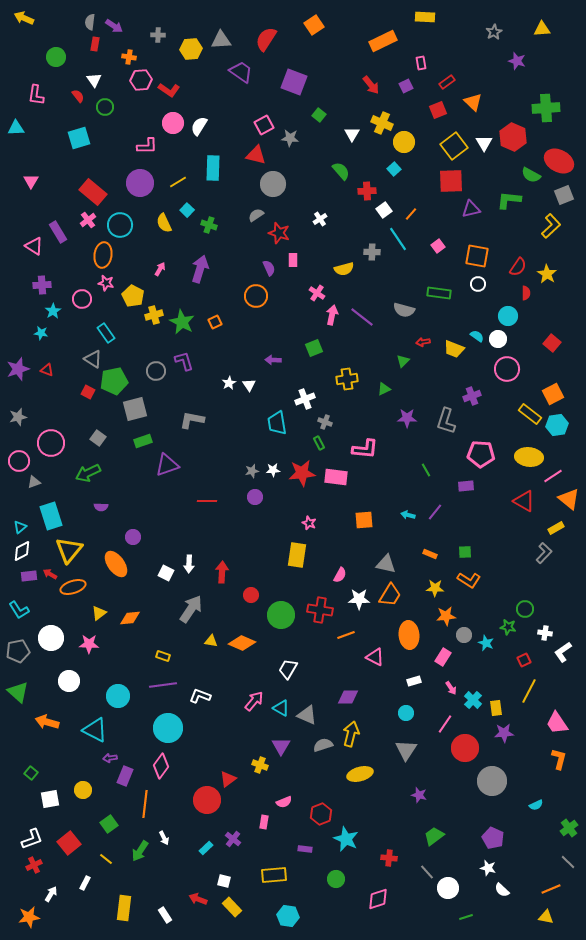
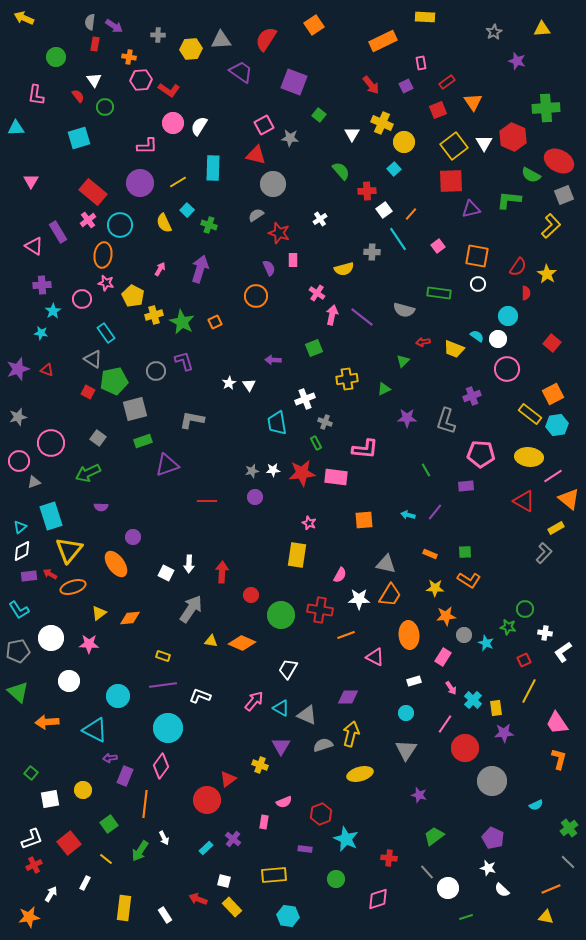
orange triangle at (473, 102): rotated 12 degrees clockwise
green rectangle at (319, 443): moved 3 px left
orange arrow at (47, 722): rotated 20 degrees counterclockwise
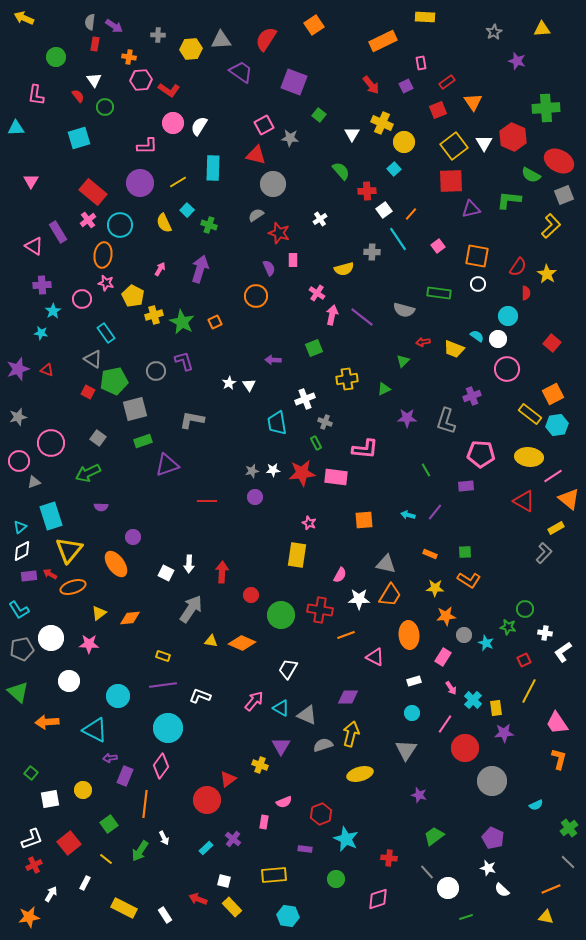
gray pentagon at (18, 651): moved 4 px right, 2 px up
cyan circle at (406, 713): moved 6 px right
yellow rectangle at (124, 908): rotated 70 degrees counterclockwise
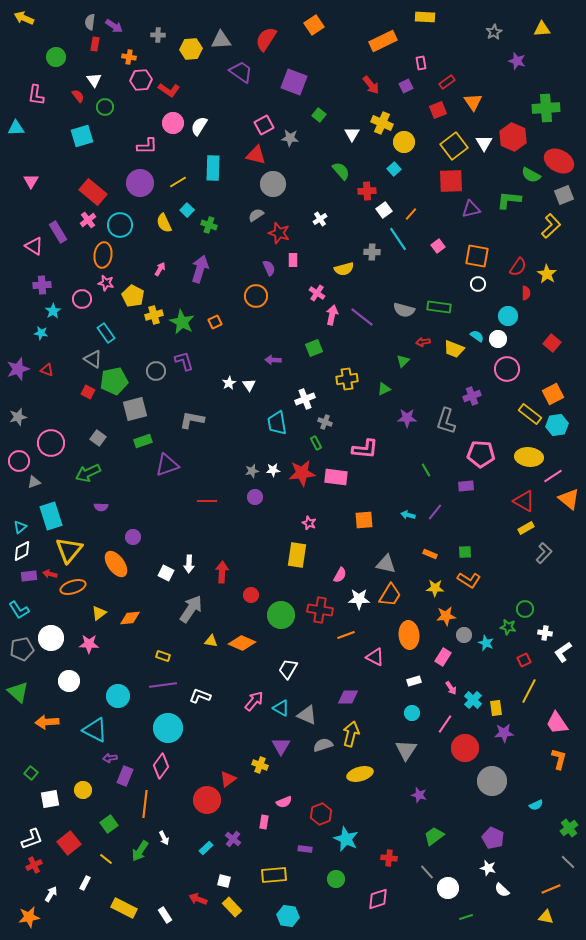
cyan square at (79, 138): moved 3 px right, 2 px up
green rectangle at (439, 293): moved 14 px down
yellow rectangle at (556, 528): moved 30 px left
red arrow at (50, 574): rotated 16 degrees counterclockwise
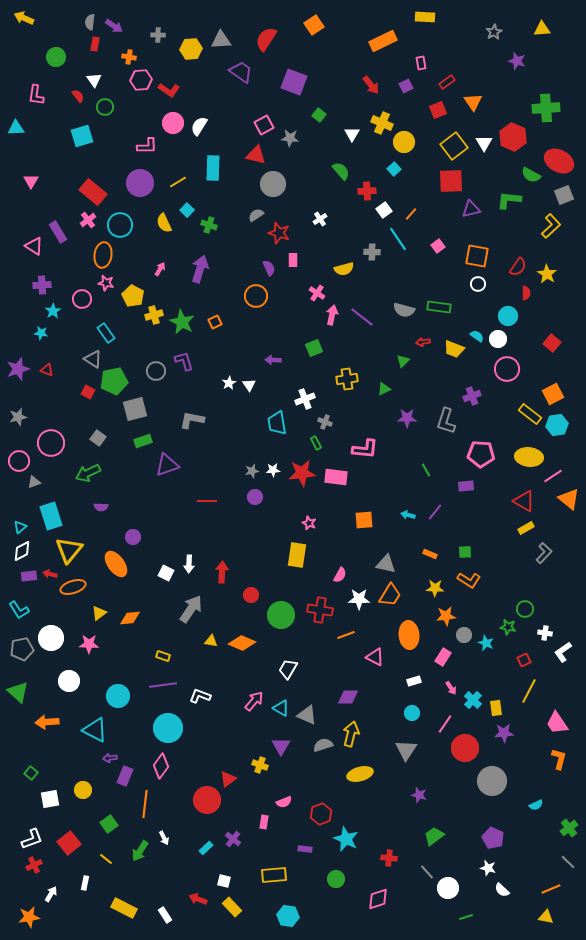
white rectangle at (85, 883): rotated 16 degrees counterclockwise
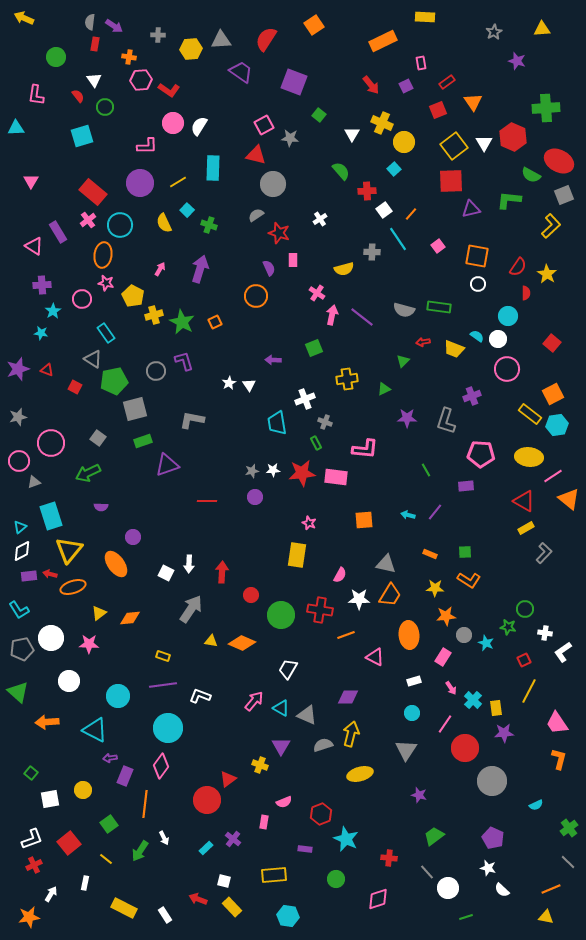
red square at (88, 392): moved 13 px left, 5 px up
